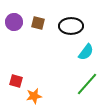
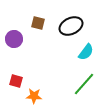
purple circle: moved 17 px down
black ellipse: rotated 25 degrees counterclockwise
green line: moved 3 px left
orange star: rotated 14 degrees clockwise
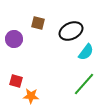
black ellipse: moved 5 px down
orange star: moved 3 px left
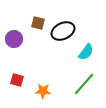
black ellipse: moved 8 px left
red square: moved 1 px right, 1 px up
orange star: moved 12 px right, 5 px up
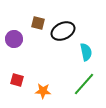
cyan semicircle: rotated 48 degrees counterclockwise
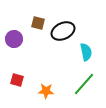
orange star: moved 3 px right
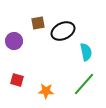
brown square: rotated 24 degrees counterclockwise
purple circle: moved 2 px down
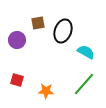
black ellipse: rotated 45 degrees counterclockwise
purple circle: moved 3 px right, 1 px up
cyan semicircle: rotated 48 degrees counterclockwise
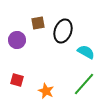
orange star: rotated 21 degrees clockwise
